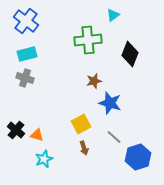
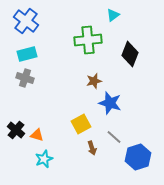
brown arrow: moved 8 px right
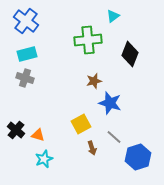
cyan triangle: moved 1 px down
orange triangle: moved 1 px right
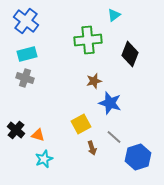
cyan triangle: moved 1 px right, 1 px up
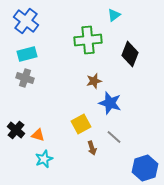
blue hexagon: moved 7 px right, 11 px down
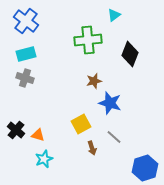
cyan rectangle: moved 1 px left
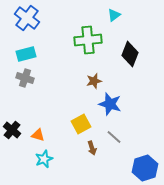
blue cross: moved 1 px right, 3 px up
blue star: moved 1 px down
black cross: moved 4 px left
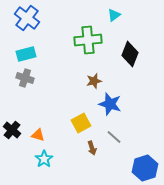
yellow square: moved 1 px up
cyan star: rotated 12 degrees counterclockwise
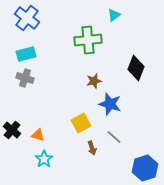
black diamond: moved 6 px right, 14 px down
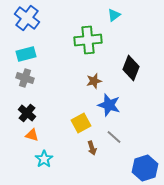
black diamond: moved 5 px left
blue star: moved 1 px left, 1 px down
black cross: moved 15 px right, 17 px up
orange triangle: moved 6 px left
